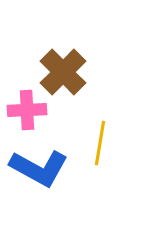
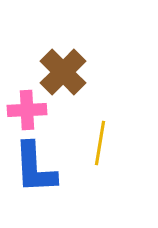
blue L-shape: moved 4 px left; rotated 58 degrees clockwise
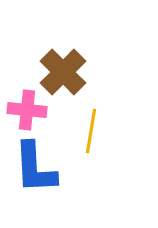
pink cross: rotated 9 degrees clockwise
yellow line: moved 9 px left, 12 px up
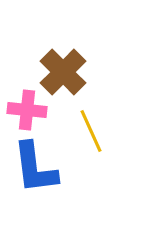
yellow line: rotated 33 degrees counterclockwise
blue L-shape: rotated 4 degrees counterclockwise
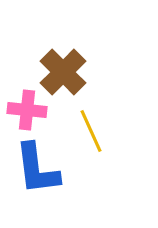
blue L-shape: moved 2 px right, 1 px down
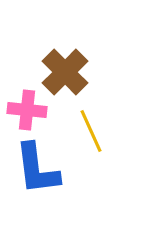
brown cross: moved 2 px right
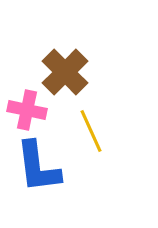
pink cross: rotated 6 degrees clockwise
blue L-shape: moved 1 px right, 2 px up
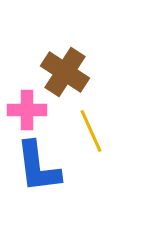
brown cross: rotated 12 degrees counterclockwise
pink cross: rotated 12 degrees counterclockwise
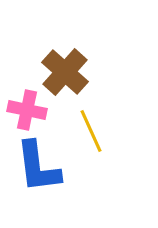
brown cross: rotated 9 degrees clockwise
pink cross: rotated 12 degrees clockwise
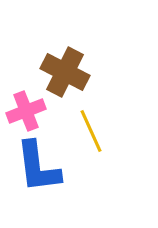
brown cross: rotated 15 degrees counterclockwise
pink cross: moved 1 px left, 1 px down; rotated 33 degrees counterclockwise
